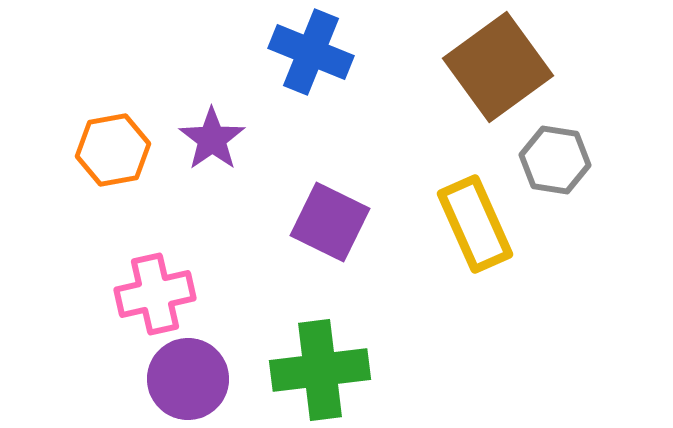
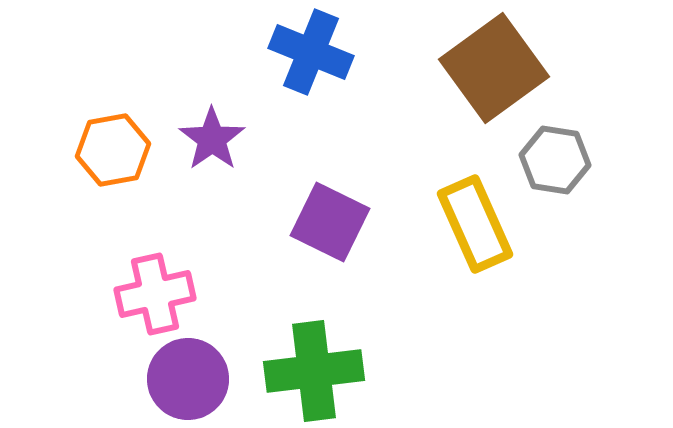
brown square: moved 4 px left, 1 px down
green cross: moved 6 px left, 1 px down
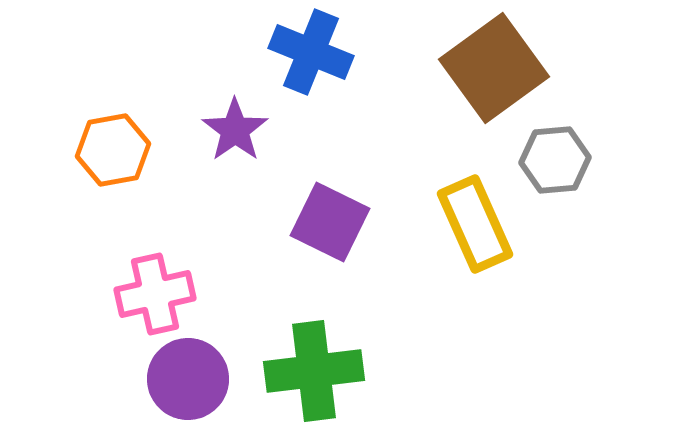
purple star: moved 23 px right, 9 px up
gray hexagon: rotated 14 degrees counterclockwise
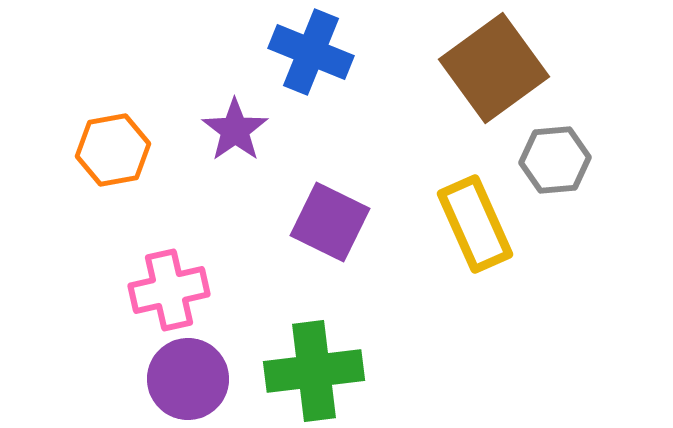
pink cross: moved 14 px right, 4 px up
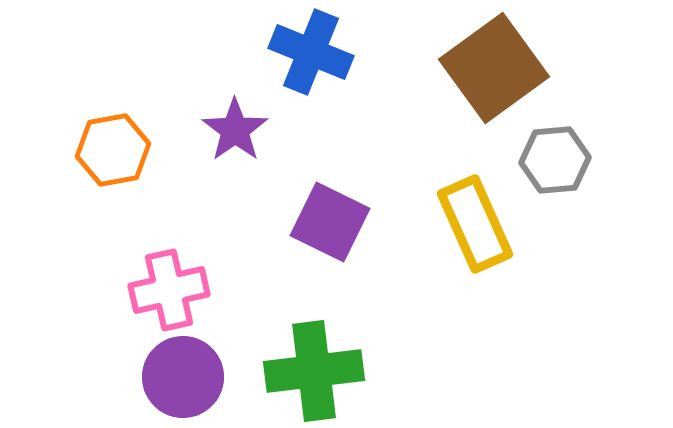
purple circle: moved 5 px left, 2 px up
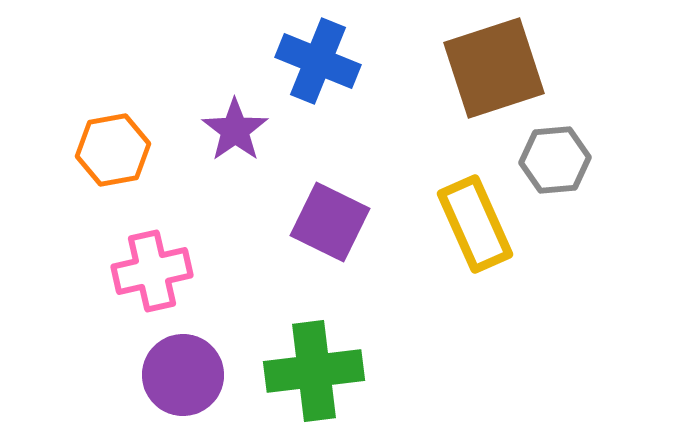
blue cross: moved 7 px right, 9 px down
brown square: rotated 18 degrees clockwise
pink cross: moved 17 px left, 19 px up
purple circle: moved 2 px up
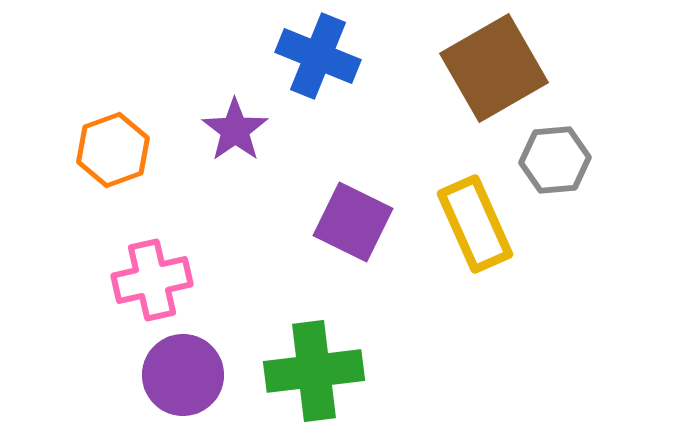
blue cross: moved 5 px up
brown square: rotated 12 degrees counterclockwise
orange hexagon: rotated 10 degrees counterclockwise
purple square: moved 23 px right
pink cross: moved 9 px down
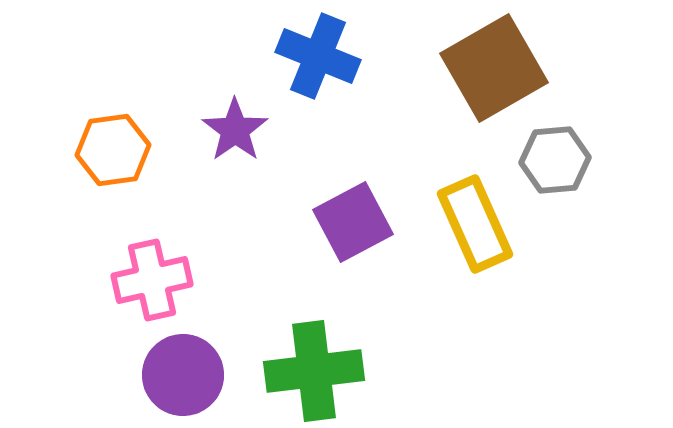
orange hexagon: rotated 12 degrees clockwise
purple square: rotated 36 degrees clockwise
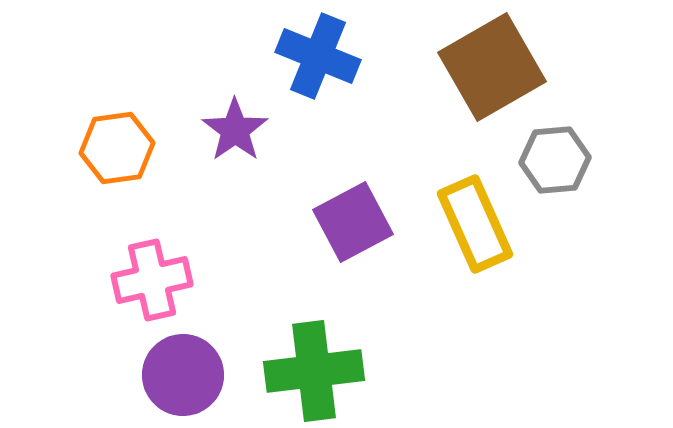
brown square: moved 2 px left, 1 px up
orange hexagon: moved 4 px right, 2 px up
